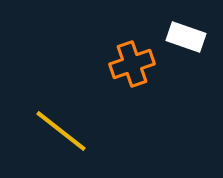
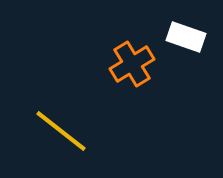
orange cross: rotated 12 degrees counterclockwise
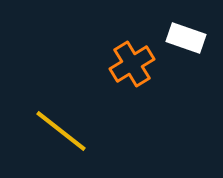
white rectangle: moved 1 px down
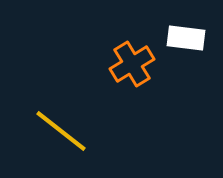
white rectangle: rotated 12 degrees counterclockwise
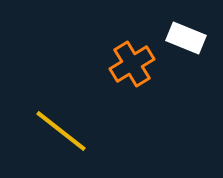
white rectangle: rotated 15 degrees clockwise
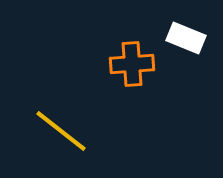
orange cross: rotated 27 degrees clockwise
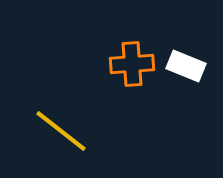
white rectangle: moved 28 px down
